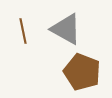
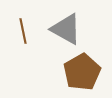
brown pentagon: rotated 21 degrees clockwise
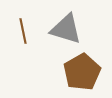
gray triangle: rotated 12 degrees counterclockwise
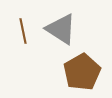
gray triangle: moved 5 px left; rotated 16 degrees clockwise
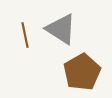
brown line: moved 2 px right, 4 px down
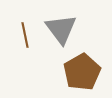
gray triangle: rotated 20 degrees clockwise
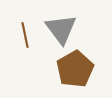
brown pentagon: moved 7 px left, 3 px up
